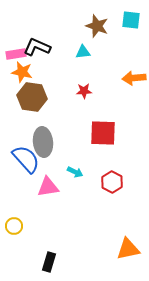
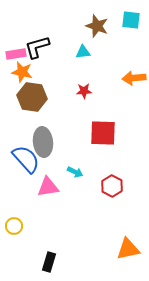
black L-shape: rotated 40 degrees counterclockwise
red hexagon: moved 4 px down
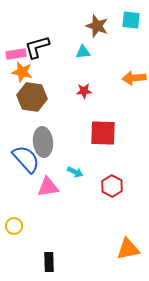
black rectangle: rotated 18 degrees counterclockwise
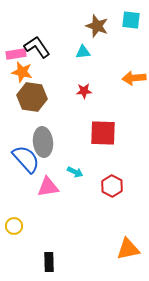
black L-shape: rotated 72 degrees clockwise
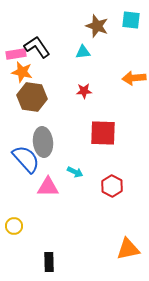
pink triangle: rotated 10 degrees clockwise
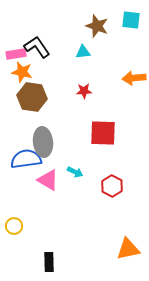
blue semicircle: rotated 56 degrees counterclockwise
pink triangle: moved 7 px up; rotated 30 degrees clockwise
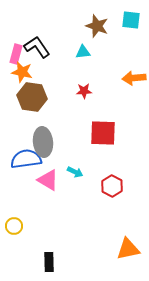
pink rectangle: rotated 66 degrees counterclockwise
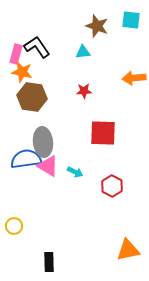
pink triangle: moved 14 px up
orange triangle: moved 1 px down
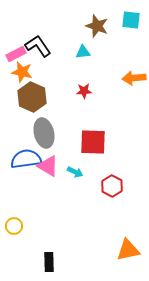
black L-shape: moved 1 px right, 1 px up
pink rectangle: rotated 48 degrees clockwise
brown hexagon: rotated 16 degrees clockwise
red square: moved 10 px left, 9 px down
gray ellipse: moved 1 px right, 9 px up; rotated 8 degrees counterclockwise
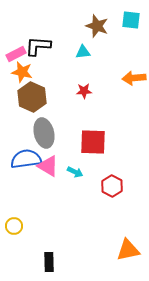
black L-shape: rotated 52 degrees counterclockwise
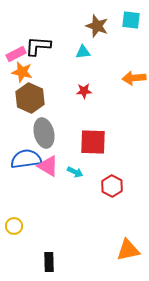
brown hexagon: moved 2 px left, 1 px down
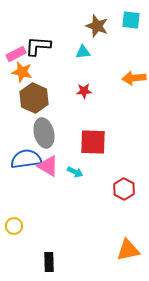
brown hexagon: moved 4 px right
red hexagon: moved 12 px right, 3 px down
